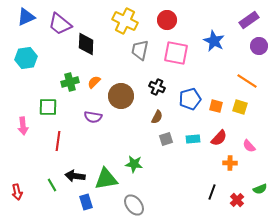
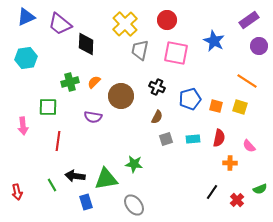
yellow cross: moved 3 px down; rotated 20 degrees clockwise
red semicircle: rotated 30 degrees counterclockwise
black line: rotated 14 degrees clockwise
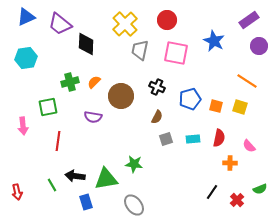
green square: rotated 12 degrees counterclockwise
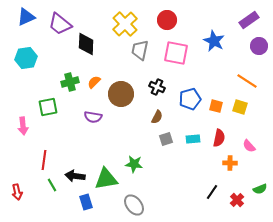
brown circle: moved 2 px up
red line: moved 14 px left, 19 px down
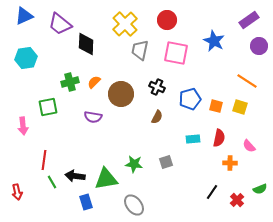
blue triangle: moved 2 px left, 1 px up
gray square: moved 23 px down
green line: moved 3 px up
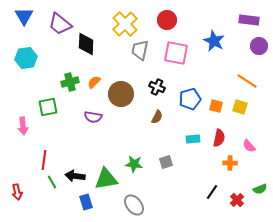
blue triangle: rotated 36 degrees counterclockwise
purple rectangle: rotated 42 degrees clockwise
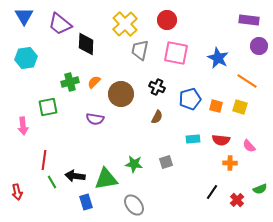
blue star: moved 4 px right, 17 px down
purple semicircle: moved 2 px right, 2 px down
red semicircle: moved 2 px right, 2 px down; rotated 84 degrees clockwise
